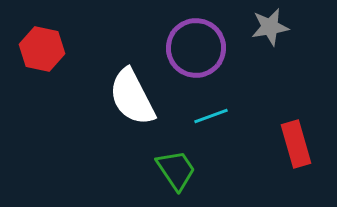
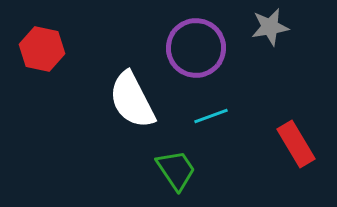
white semicircle: moved 3 px down
red rectangle: rotated 15 degrees counterclockwise
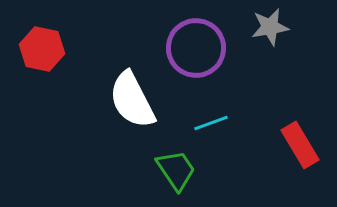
cyan line: moved 7 px down
red rectangle: moved 4 px right, 1 px down
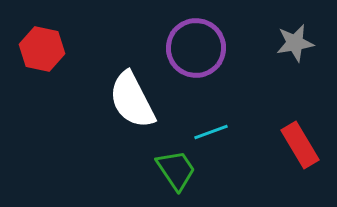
gray star: moved 25 px right, 16 px down
cyan line: moved 9 px down
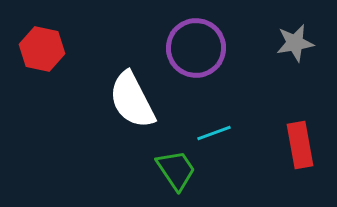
cyan line: moved 3 px right, 1 px down
red rectangle: rotated 21 degrees clockwise
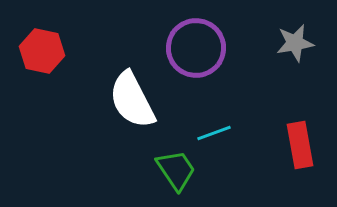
red hexagon: moved 2 px down
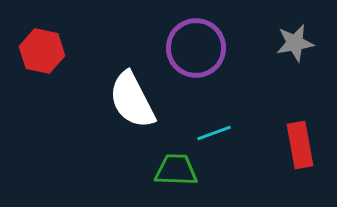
green trapezoid: rotated 54 degrees counterclockwise
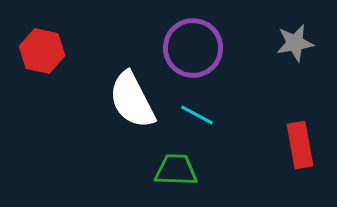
purple circle: moved 3 px left
cyan line: moved 17 px left, 18 px up; rotated 48 degrees clockwise
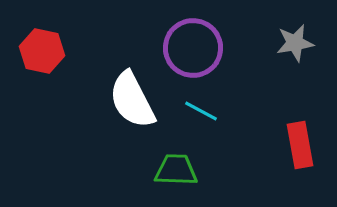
cyan line: moved 4 px right, 4 px up
